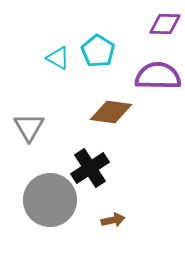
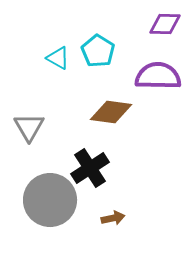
brown arrow: moved 2 px up
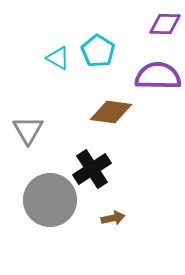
gray triangle: moved 1 px left, 3 px down
black cross: moved 2 px right, 1 px down
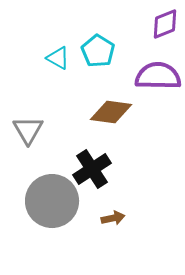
purple diamond: rotated 24 degrees counterclockwise
gray circle: moved 2 px right, 1 px down
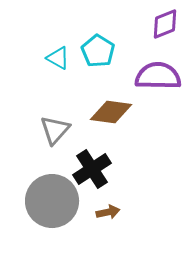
gray triangle: moved 27 px right; rotated 12 degrees clockwise
brown arrow: moved 5 px left, 6 px up
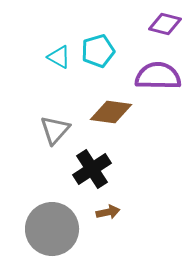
purple diamond: rotated 36 degrees clockwise
cyan pentagon: rotated 24 degrees clockwise
cyan triangle: moved 1 px right, 1 px up
gray circle: moved 28 px down
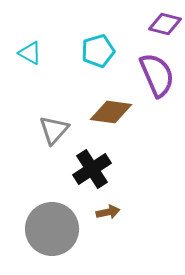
cyan triangle: moved 29 px left, 4 px up
purple semicircle: moved 1 px left, 1 px up; rotated 66 degrees clockwise
gray triangle: moved 1 px left
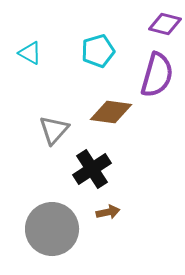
purple semicircle: rotated 39 degrees clockwise
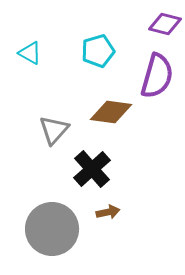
purple semicircle: moved 1 px down
black cross: rotated 9 degrees counterclockwise
